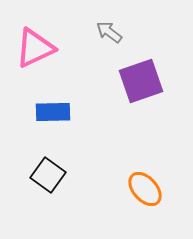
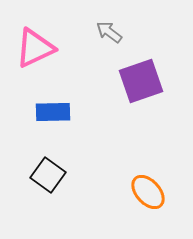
orange ellipse: moved 3 px right, 3 px down
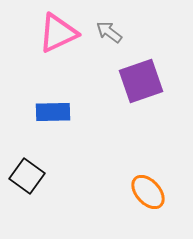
pink triangle: moved 23 px right, 15 px up
black square: moved 21 px left, 1 px down
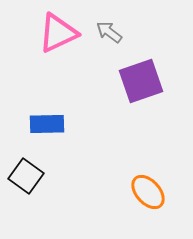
blue rectangle: moved 6 px left, 12 px down
black square: moved 1 px left
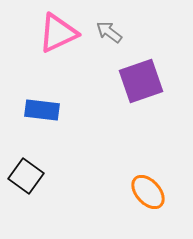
blue rectangle: moved 5 px left, 14 px up; rotated 8 degrees clockwise
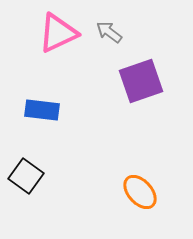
orange ellipse: moved 8 px left
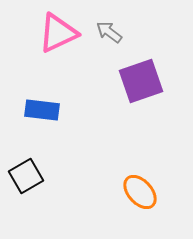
black square: rotated 24 degrees clockwise
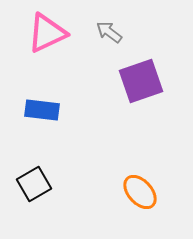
pink triangle: moved 11 px left
black square: moved 8 px right, 8 px down
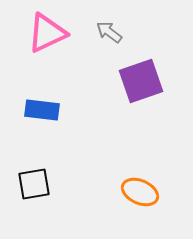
black square: rotated 20 degrees clockwise
orange ellipse: rotated 24 degrees counterclockwise
